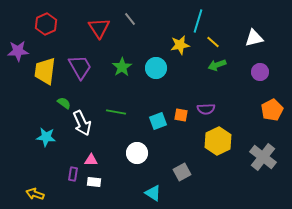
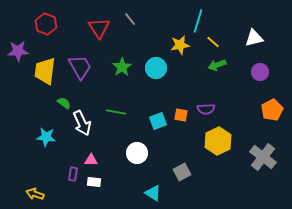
red hexagon: rotated 15 degrees counterclockwise
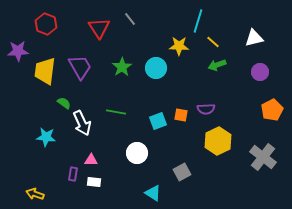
yellow star: moved 1 px left, 1 px down; rotated 12 degrees clockwise
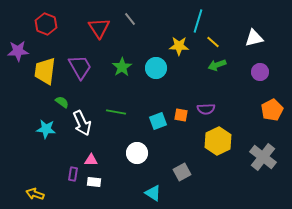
green semicircle: moved 2 px left, 1 px up
cyan star: moved 8 px up
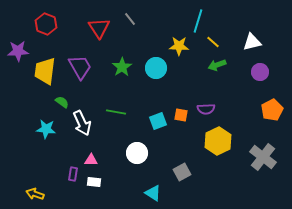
white triangle: moved 2 px left, 4 px down
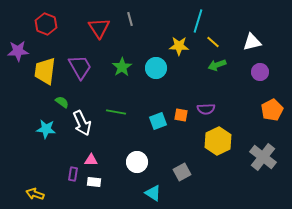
gray line: rotated 24 degrees clockwise
white circle: moved 9 px down
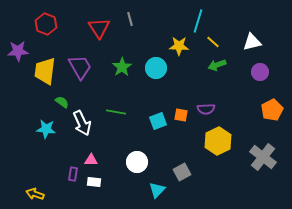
cyan triangle: moved 4 px right, 3 px up; rotated 42 degrees clockwise
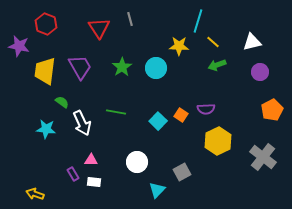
purple star: moved 1 px right, 5 px up; rotated 15 degrees clockwise
orange square: rotated 24 degrees clockwise
cyan square: rotated 24 degrees counterclockwise
purple rectangle: rotated 40 degrees counterclockwise
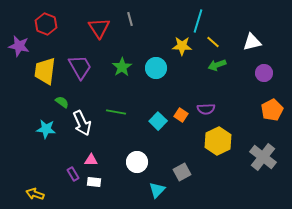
yellow star: moved 3 px right
purple circle: moved 4 px right, 1 px down
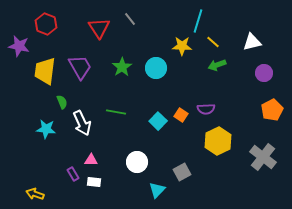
gray line: rotated 24 degrees counterclockwise
green semicircle: rotated 32 degrees clockwise
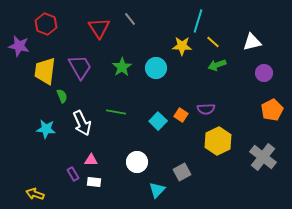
green semicircle: moved 6 px up
